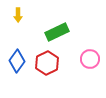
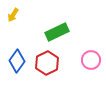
yellow arrow: moved 5 px left; rotated 32 degrees clockwise
pink circle: moved 1 px right, 1 px down
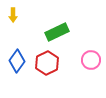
yellow arrow: rotated 32 degrees counterclockwise
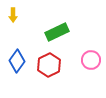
red hexagon: moved 2 px right, 2 px down
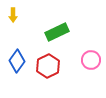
red hexagon: moved 1 px left, 1 px down
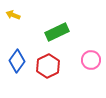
yellow arrow: rotated 112 degrees clockwise
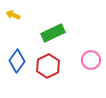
green rectangle: moved 4 px left, 1 px down
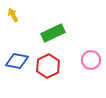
yellow arrow: rotated 40 degrees clockwise
blue diamond: rotated 65 degrees clockwise
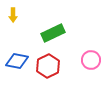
yellow arrow: rotated 152 degrees counterclockwise
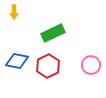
yellow arrow: moved 1 px right, 3 px up
pink circle: moved 5 px down
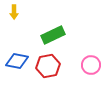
green rectangle: moved 2 px down
red hexagon: rotated 15 degrees clockwise
